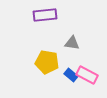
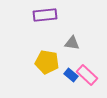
pink rectangle: rotated 15 degrees clockwise
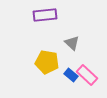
gray triangle: rotated 35 degrees clockwise
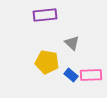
pink rectangle: moved 4 px right; rotated 45 degrees counterclockwise
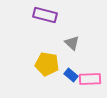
purple rectangle: rotated 20 degrees clockwise
yellow pentagon: moved 2 px down
pink rectangle: moved 1 px left, 4 px down
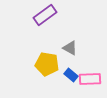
purple rectangle: rotated 50 degrees counterclockwise
gray triangle: moved 2 px left, 5 px down; rotated 14 degrees counterclockwise
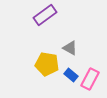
pink rectangle: rotated 60 degrees counterclockwise
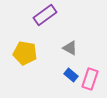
yellow pentagon: moved 22 px left, 11 px up
pink rectangle: rotated 10 degrees counterclockwise
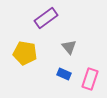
purple rectangle: moved 1 px right, 3 px down
gray triangle: moved 1 px left, 1 px up; rotated 21 degrees clockwise
blue rectangle: moved 7 px left, 1 px up; rotated 16 degrees counterclockwise
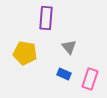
purple rectangle: rotated 50 degrees counterclockwise
